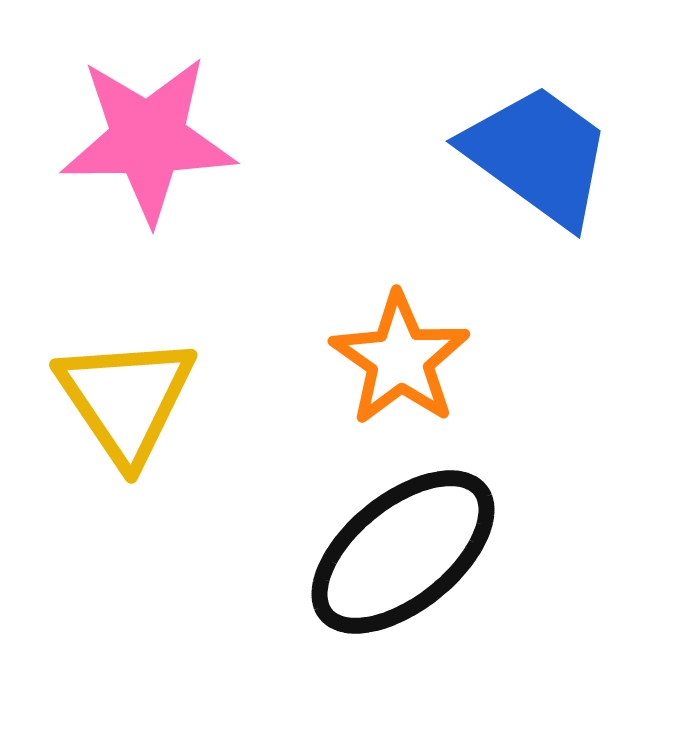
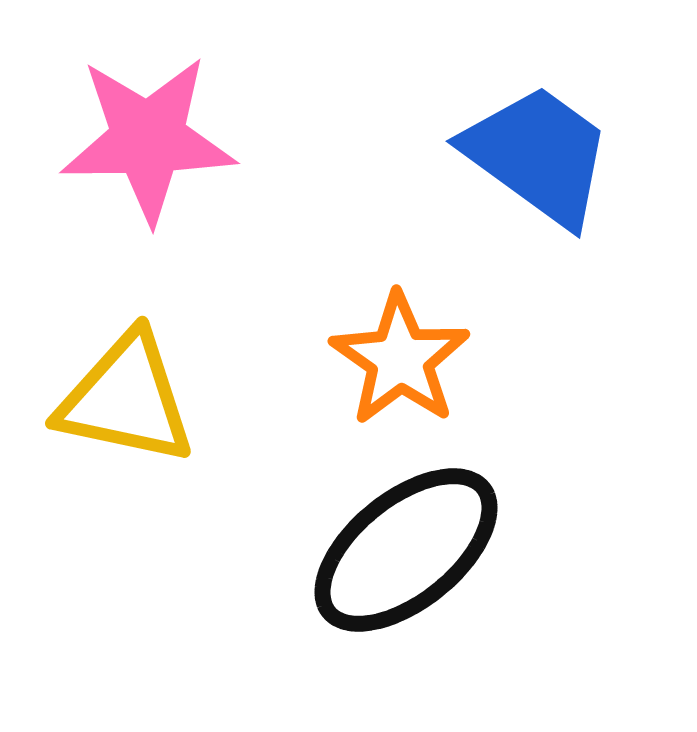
yellow triangle: rotated 44 degrees counterclockwise
black ellipse: moved 3 px right, 2 px up
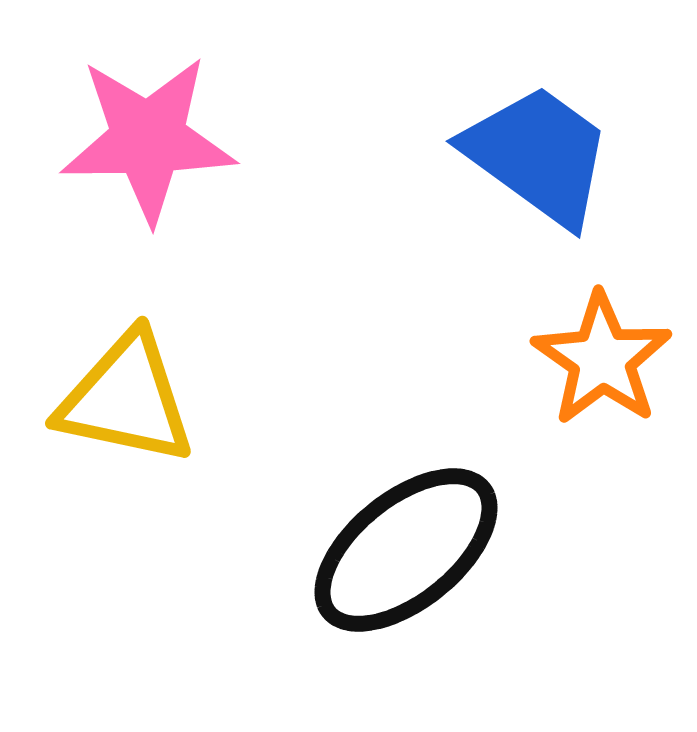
orange star: moved 202 px right
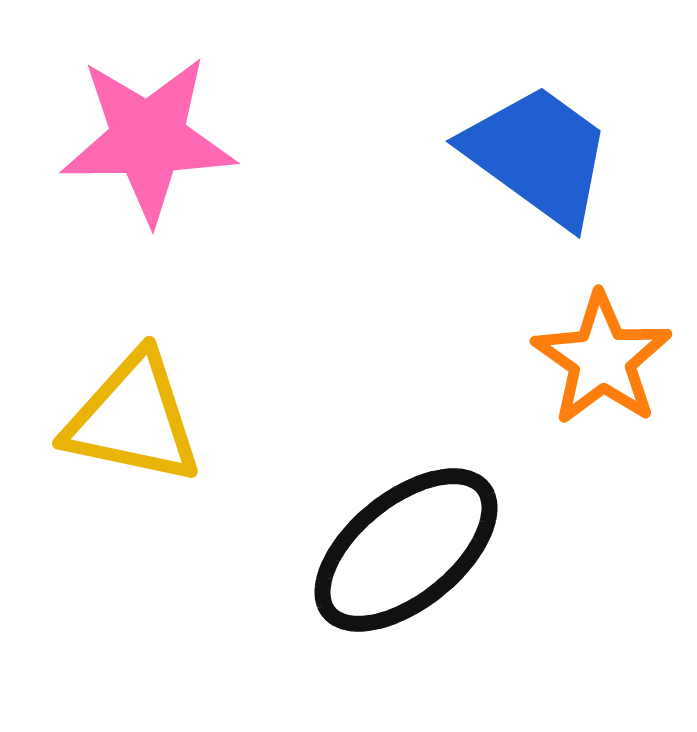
yellow triangle: moved 7 px right, 20 px down
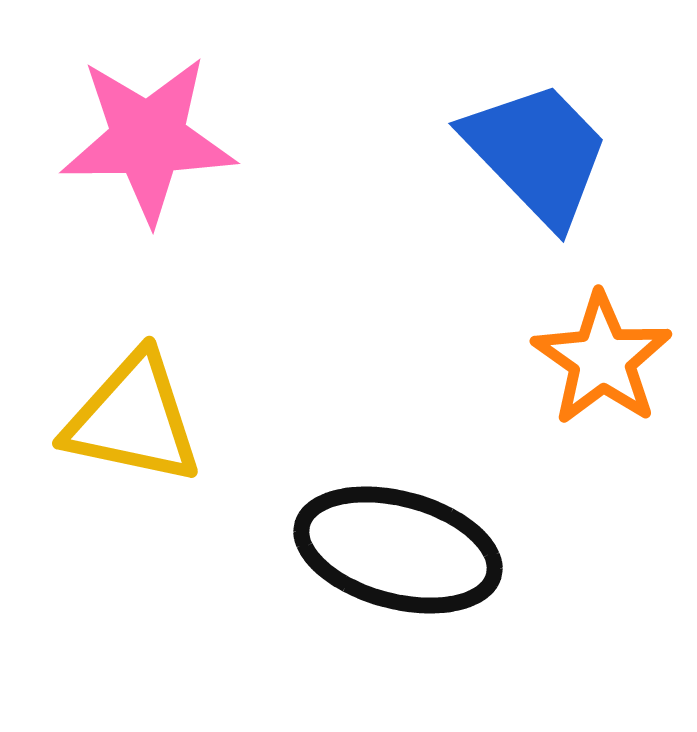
blue trapezoid: moved 1 px left, 2 px up; rotated 10 degrees clockwise
black ellipse: moved 8 px left; rotated 54 degrees clockwise
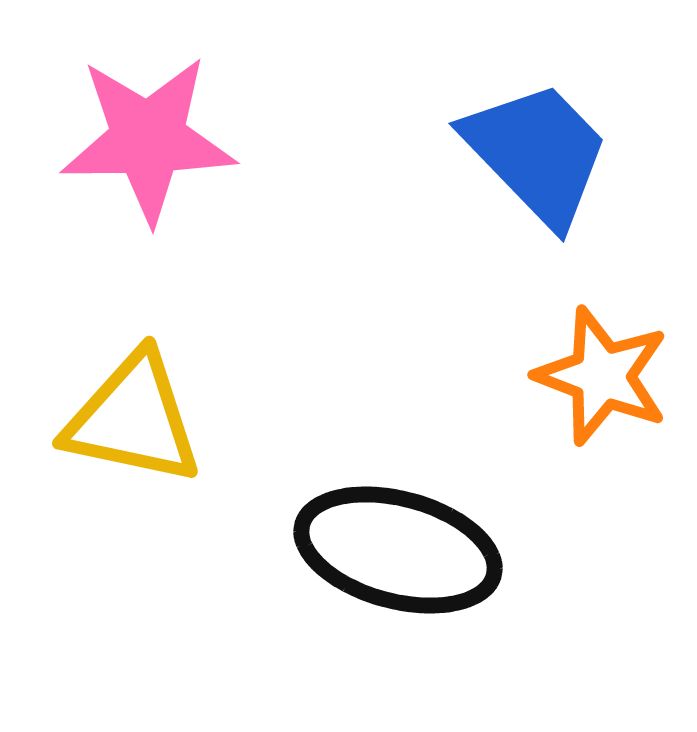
orange star: moved 17 px down; rotated 14 degrees counterclockwise
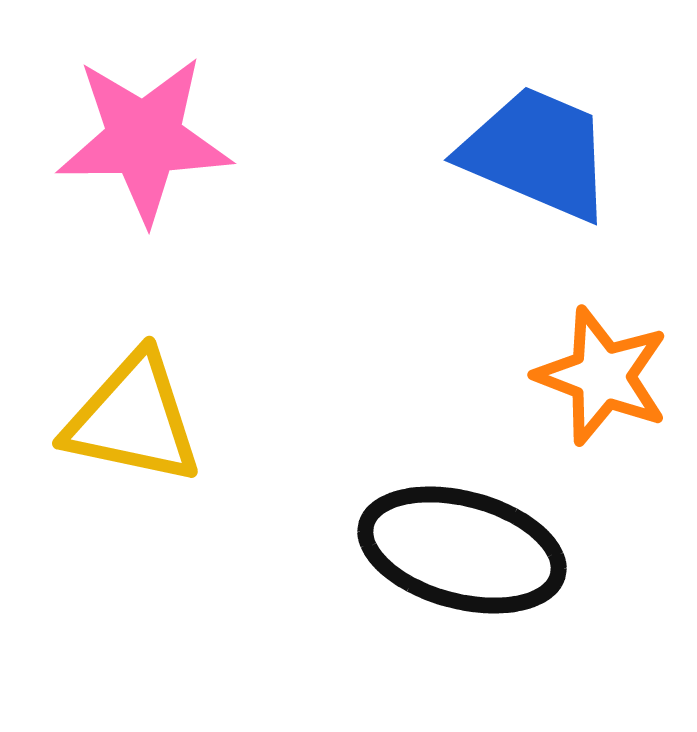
pink star: moved 4 px left
blue trapezoid: rotated 23 degrees counterclockwise
black ellipse: moved 64 px right
